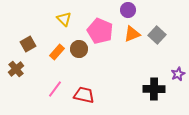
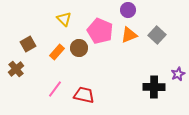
orange triangle: moved 3 px left, 1 px down
brown circle: moved 1 px up
black cross: moved 2 px up
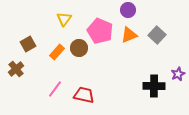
yellow triangle: rotated 21 degrees clockwise
black cross: moved 1 px up
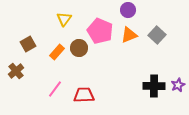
brown cross: moved 2 px down
purple star: moved 11 px down
red trapezoid: rotated 15 degrees counterclockwise
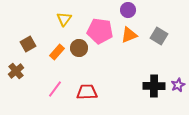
pink pentagon: rotated 15 degrees counterclockwise
gray square: moved 2 px right, 1 px down; rotated 12 degrees counterclockwise
red trapezoid: moved 3 px right, 3 px up
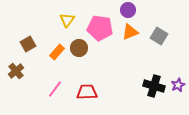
yellow triangle: moved 3 px right, 1 px down
pink pentagon: moved 3 px up
orange triangle: moved 1 px right, 3 px up
black cross: rotated 15 degrees clockwise
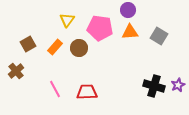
orange triangle: rotated 18 degrees clockwise
orange rectangle: moved 2 px left, 5 px up
pink line: rotated 66 degrees counterclockwise
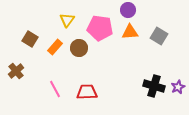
brown square: moved 2 px right, 5 px up; rotated 28 degrees counterclockwise
purple star: moved 2 px down
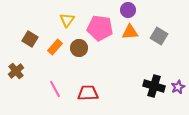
red trapezoid: moved 1 px right, 1 px down
